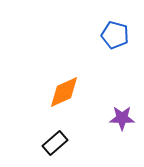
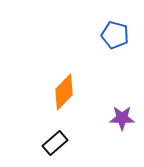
orange diamond: rotated 21 degrees counterclockwise
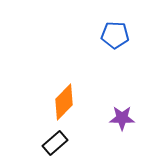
blue pentagon: rotated 12 degrees counterclockwise
orange diamond: moved 10 px down
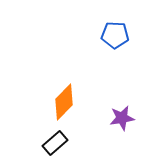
purple star: rotated 10 degrees counterclockwise
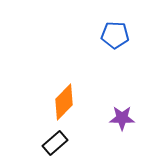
purple star: rotated 10 degrees clockwise
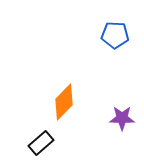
black rectangle: moved 14 px left
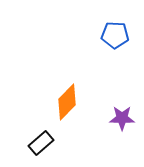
orange diamond: moved 3 px right
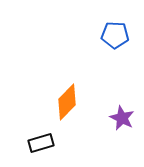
purple star: rotated 25 degrees clockwise
black rectangle: rotated 25 degrees clockwise
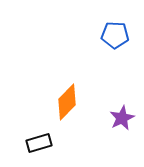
purple star: rotated 20 degrees clockwise
black rectangle: moved 2 px left
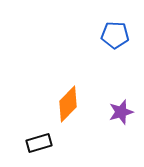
orange diamond: moved 1 px right, 2 px down
purple star: moved 1 px left, 6 px up; rotated 10 degrees clockwise
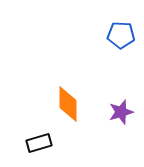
blue pentagon: moved 6 px right
orange diamond: rotated 45 degrees counterclockwise
